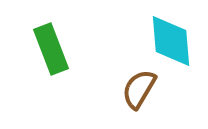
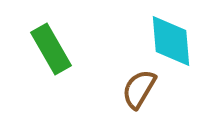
green rectangle: rotated 9 degrees counterclockwise
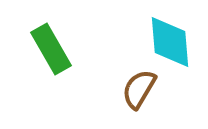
cyan diamond: moved 1 px left, 1 px down
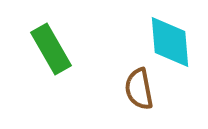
brown semicircle: rotated 42 degrees counterclockwise
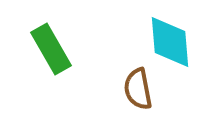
brown semicircle: moved 1 px left
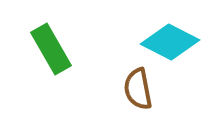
cyan diamond: rotated 58 degrees counterclockwise
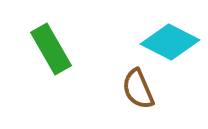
brown semicircle: rotated 12 degrees counterclockwise
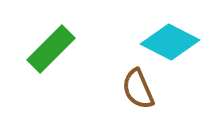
green rectangle: rotated 75 degrees clockwise
